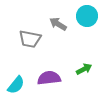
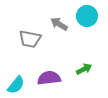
gray arrow: moved 1 px right
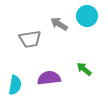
gray trapezoid: rotated 20 degrees counterclockwise
green arrow: rotated 112 degrees counterclockwise
cyan semicircle: moved 1 px left; rotated 30 degrees counterclockwise
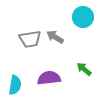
cyan circle: moved 4 px left, 1 px down
gray arrow: moved 4 px left, 13 px down
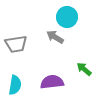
cyan circle: moved 16 px left
gray trapezoid: moved 14 px left, 5 px down
purple semicircle: moved 3 px right, 4 px down
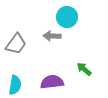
gray arrow: moved 3 px left, 1 px up; rotated 30 degrees counterclockwise
gray trapezoid: rotated 45 degrees counterclockwise
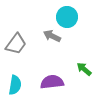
gray arrow: rotated 24 degrees clockwise
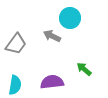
cyan circle: moved 3 px right, 1 px down
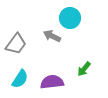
green arrow: rotated 91 degrees counterclockwise
cyan semicircle: moved 5 px right, 6 px up; rotated 24 degrees clockwise
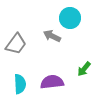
cyan semicircle: moved 5 px down; rotated 36 degrees counterclockwise
